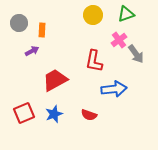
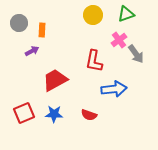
blue star: rotated 24 degrees clockwise
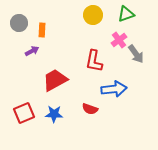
red semicircle: moved 1 px right, 6 px up
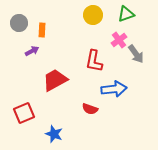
blue star: moved 20 px down; rotated 18 degrees clockwise
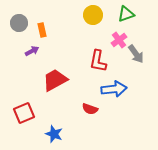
orange rectangle: rotated 16 degrees counterclockwise
red L-shape: moved 4 px right
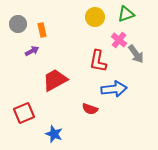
yellow circle: moved 2 px right, 2 px down
gray circle: moved 1 px left, 1 px down
pink cross: rotated 14 degrees counterclockwise
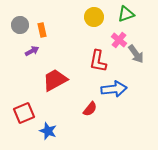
yellow circle: moved 1 px left
gray circle: moved 2 px right, 1 px down
red semicircle: rotated 70 degrees counterclockwise
blue star: moved 6 px left, 3 px up
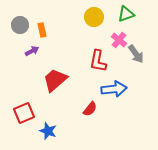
red trapezoid: rotated 12 degrees counterclockwise
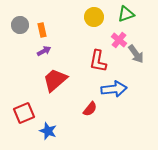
purple arrow: moved 12 px right
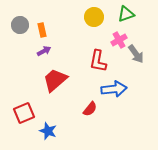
pink cross: rotated 21 degrees clockwise
